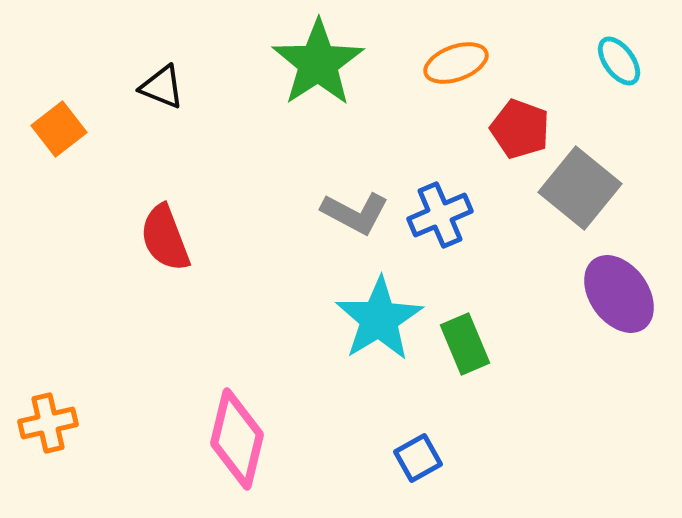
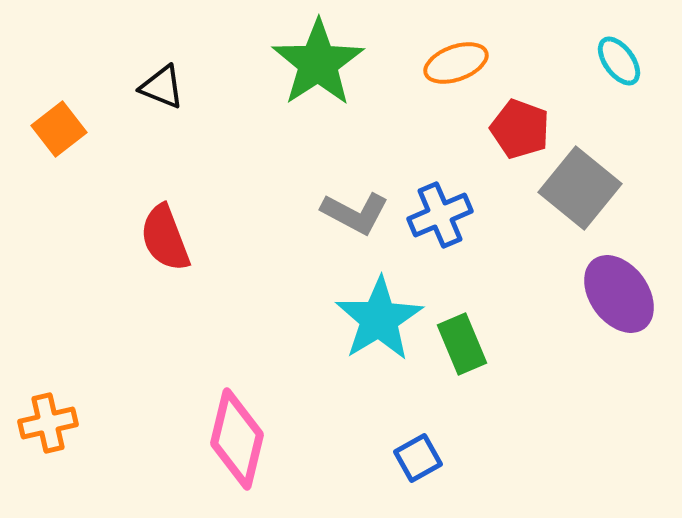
green rectangle: moved 3 px left
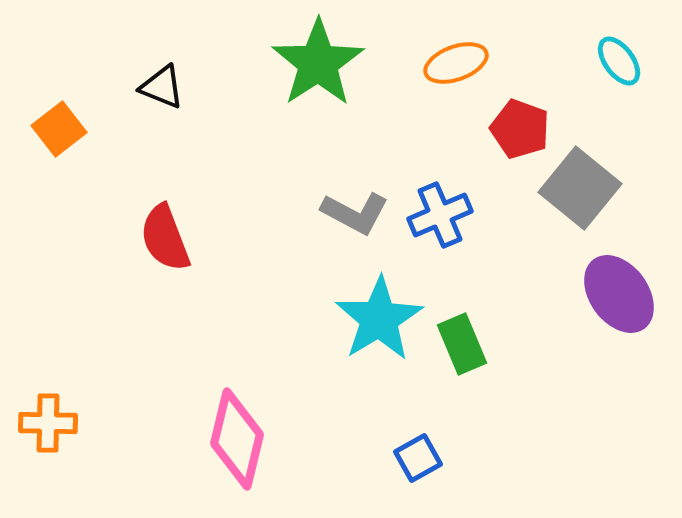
orange cross: rotated 14 degrees clockwise
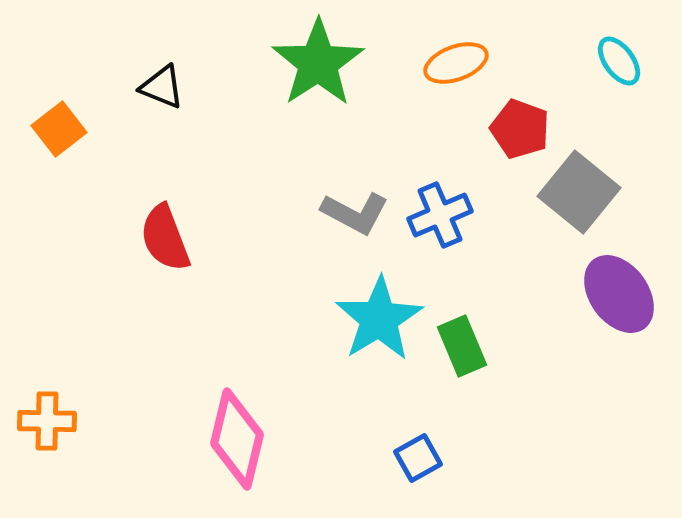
gray square: moved 1 px left, 4 px down
green rectangle: moved 2 px down
orange cross: moved 1 px left, 2 px up
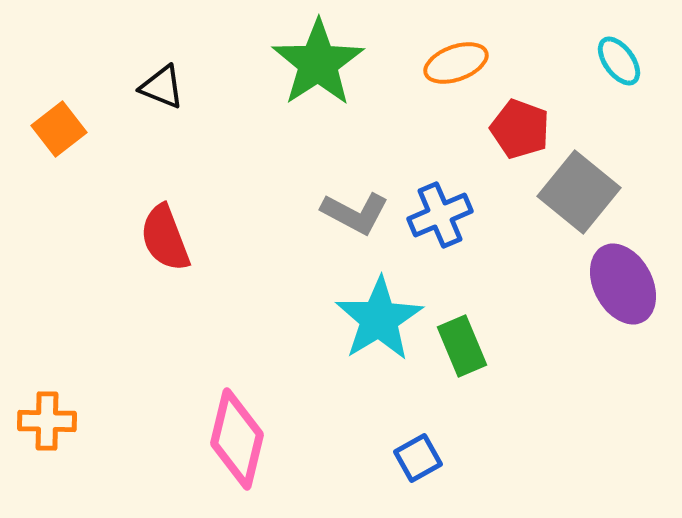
purple ellipse: moved 4 px right, 10 px up; rotated 8 degrees clockwise
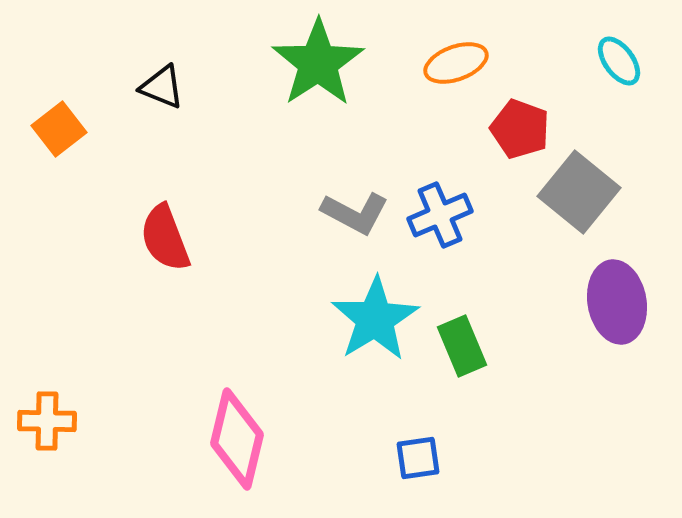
purple ellipse: moved 6 px left, 18 px down; rotated 18 degrees clockwise
cyan star: moved 4 px left
blue square: rotated 21 degrees clockwise
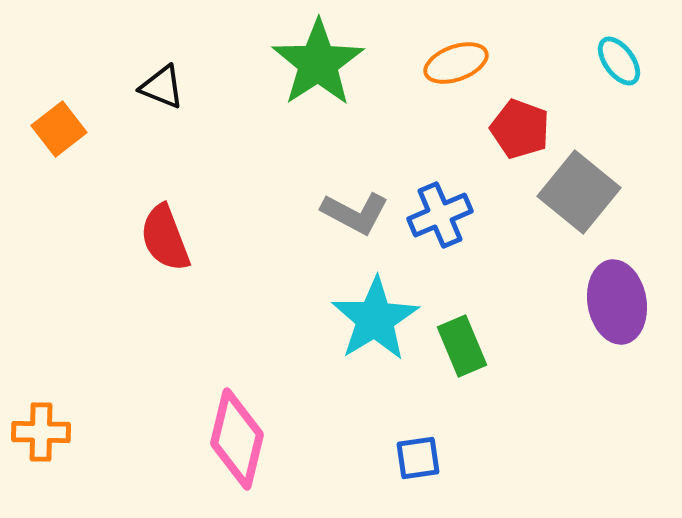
orange cross: moved 6 px left, 11 px down
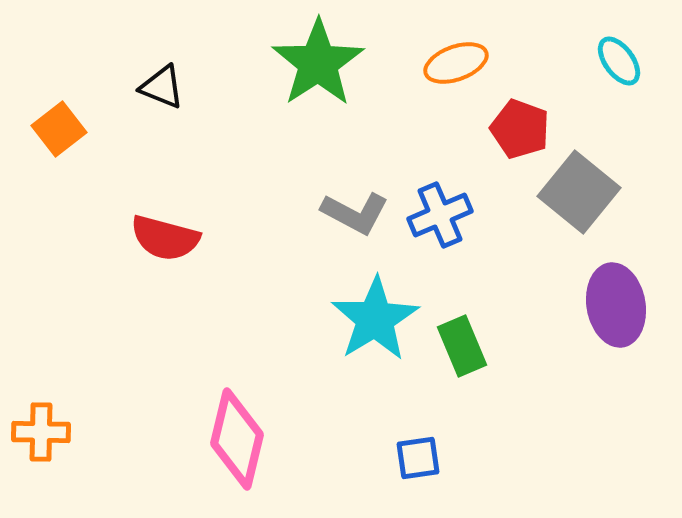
red semicircle: rotated 54 degrees counterclockwise
purple ellipse: moved 1 px left, 3 px down
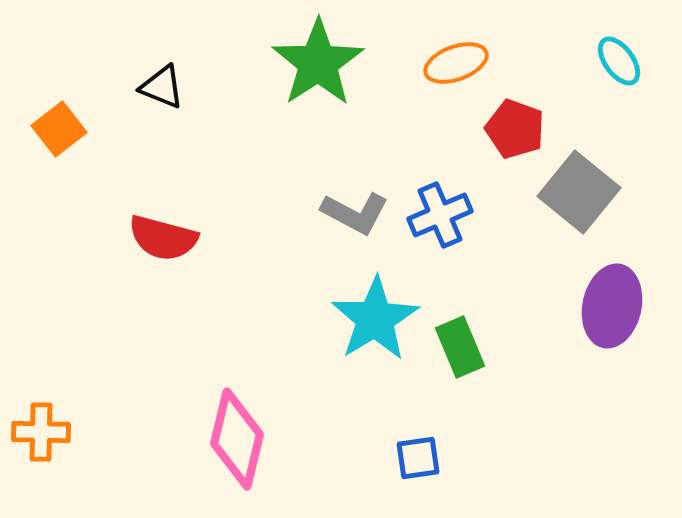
red pentagon: moved 5 px left
red semicircle: moved 2 px left
purple ellipse: moved 4 px left, 1 px down; rotated 22 degrees clockwise
green rectangle: moved 2 px left, 1 px down
